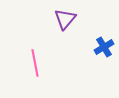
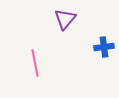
blue cross: rotated 24 degrees clockwise
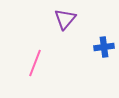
pink line: rotated 32 degrees clockwise
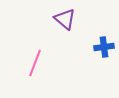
purple triangle: rotated 30 degrees counterclockwise
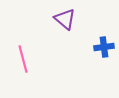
pink line: moved 12 px left, 4 px up; rotated 36 degrees counterclockwise
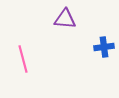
purple triangle: rotated 35 degrees counterclockwise
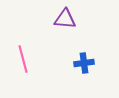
blue cross: moved 20 px left, 16 px down
